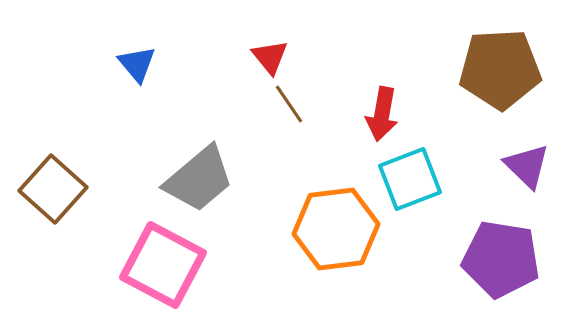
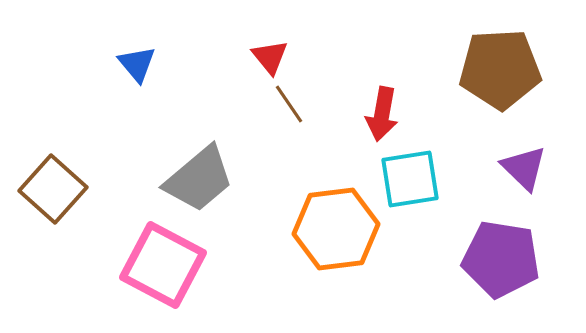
purple triangle: moved 3 px left, 2 px down
cyan square: rotated 12 degrees clockwise
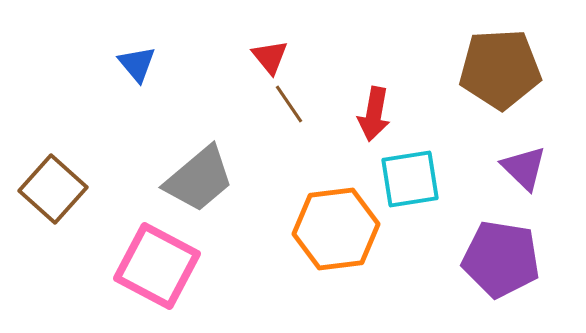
red arrow: moved 8 px left
pink square: moved 6 px left, 1 px down
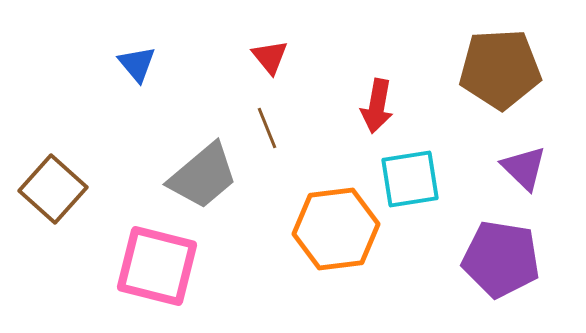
brown line: moved 22 px left, 24 px down; rotated 12 degrees clockwise
red arrow: moved 3 px right, 8 px up
gray trapezoid: moved 4 px right, 3 px up
pink square: rotated 14 degrees counterclockwise
